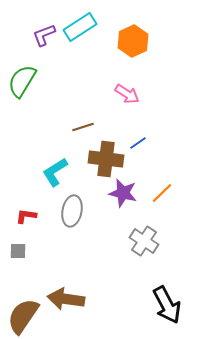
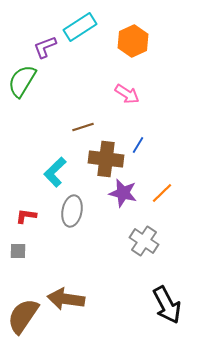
purple L-shape: moved 1 px right, 12 px down
blue line: moved 2 px down; rotated 24 degrees counterclockwise
cyan L-shape: rotated 12 degrees counterclockwise
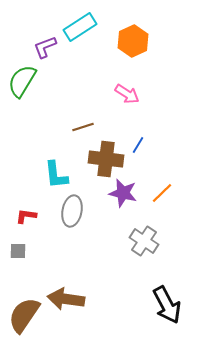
cyan L-shape: moved 1 px right, 3 px down; rotated 52 degrees counterclockwise
brown semicircle: moved 1 px right, 1 px up
